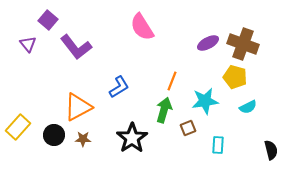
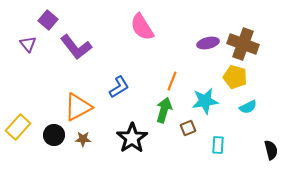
purple ellipse: rotated 15 degrees clockwise
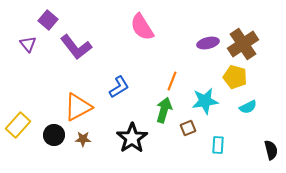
brown cross: rotated 36 degrees clockwise
yellow rectangle: moved 2 px up
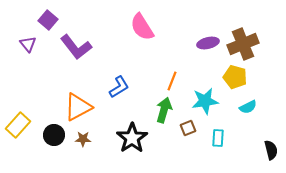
brown cross: rotated 12 degrees clockwise
cyan rectangle: moved 7 px up
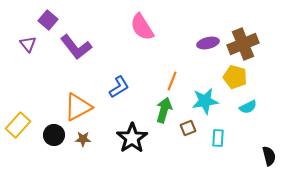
black semicircle: moved 2 px left, 6 px down
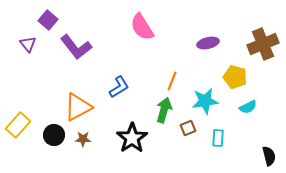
brown cross: moved 20 px right
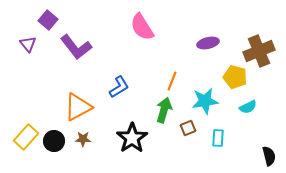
brown cross: moved 4 px left, 7 px down
yellow rectangle: moved 8 px right, 12 px down
black circle: moved 6 px down
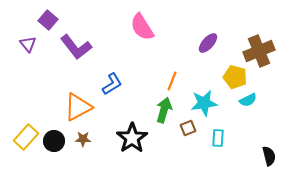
purple ellipse: rotated 35 degrees counterclockwise
blue L-shape: moved 7 px left, 3 px up
cyan star: moved 1 px left, 2 px down
cyan semicircle: moved 7 px up
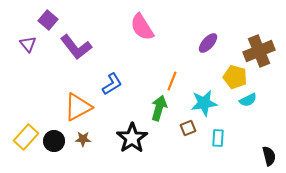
green arrow: moved 5 px left, 2 px up
